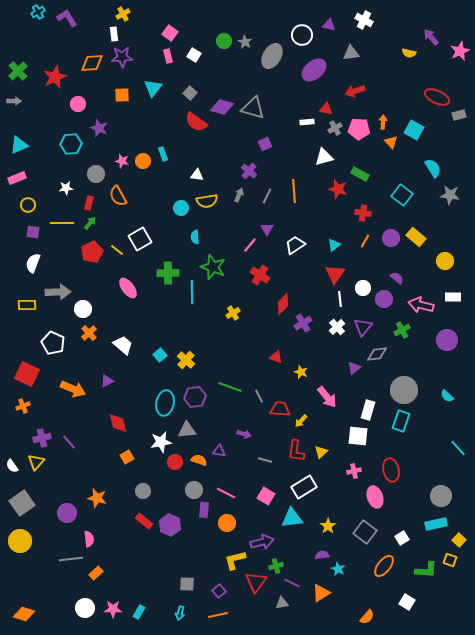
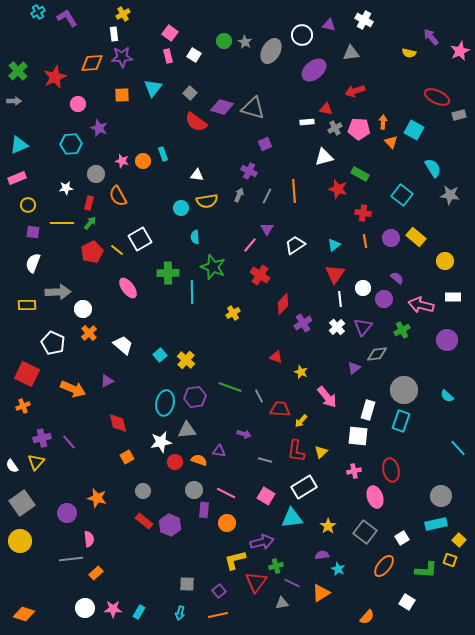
gray ellipse at (272, 56): moved 1 px left, 5 px up
purple cross at (249, 171): rotated 14 degrees counterclockwise
orange line at (365, 241): rotated 40 degrees counterclockwise
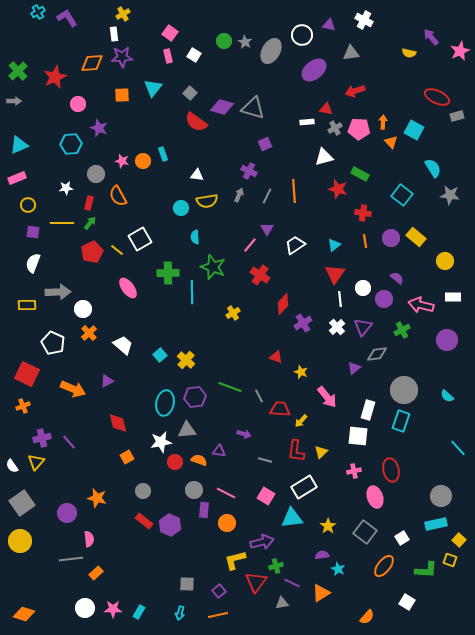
gray rectangle at (459, 115): moved 2 px left, 1 px down
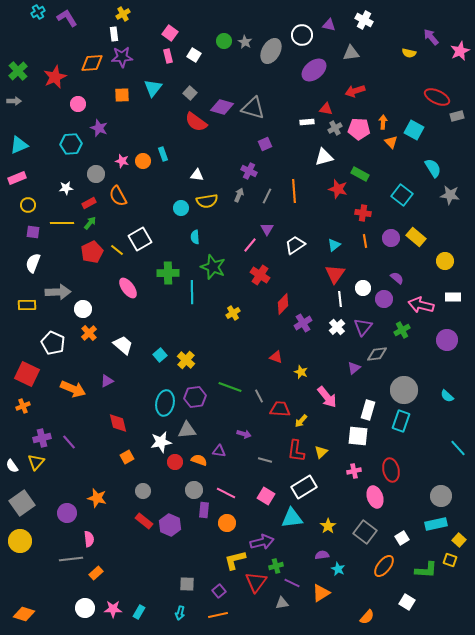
red rectangle at (89, 203): rotated 48 degrees clockwise
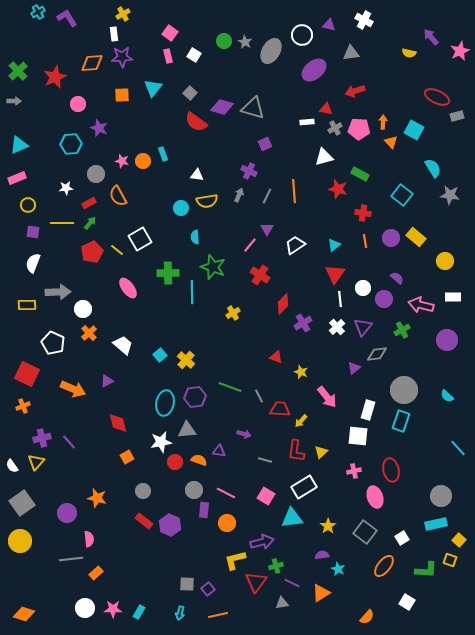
purple square at (219, 591): moved 11 px left, 2 px up
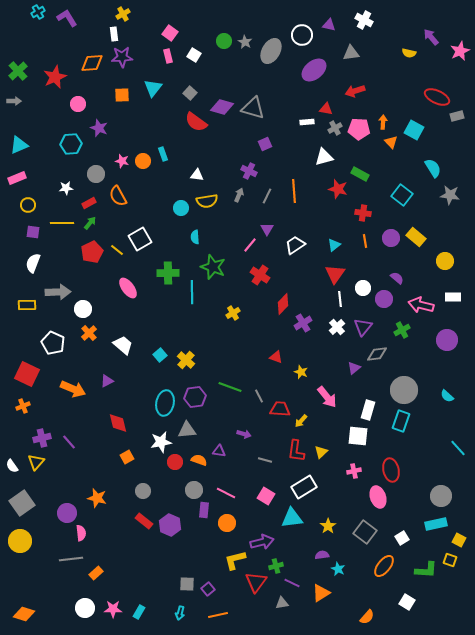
pink ellipse at (375, 497): moved 3 px right
pink semicircle at (89, 539): moved 8 px left, 6 px up
yellow square at (459, 540): rotated 16 degrees counterclockwise
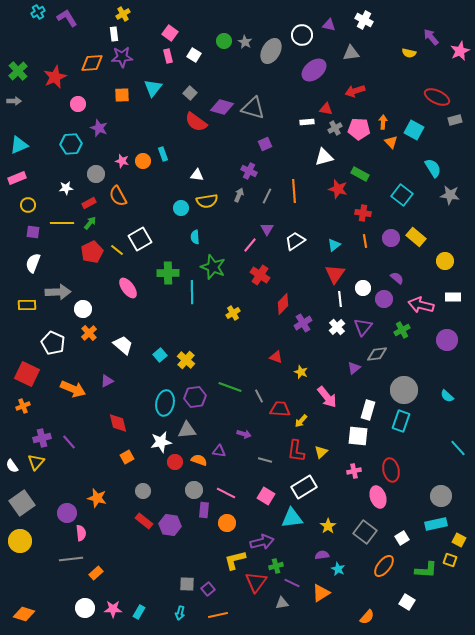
gray rectangle at (457, 116): moved 2 px left, 4 px down
white trapezoid at (295, 245): moved 4 px up
purple hexagon at (170, 525): rotated 15 degrees counterclockwise
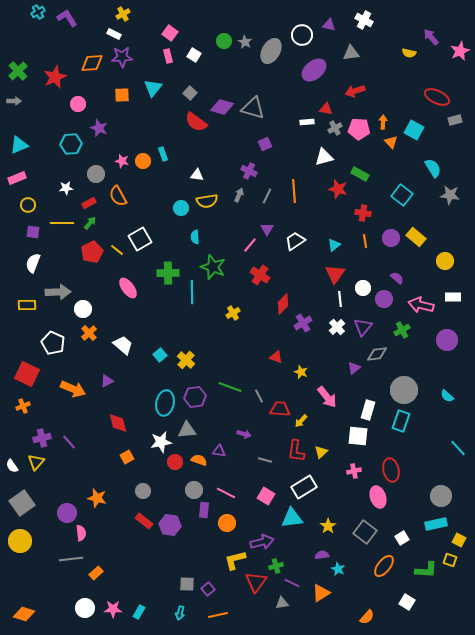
white rectangle at (114, 34): rotated 56 degrees counterclockwise
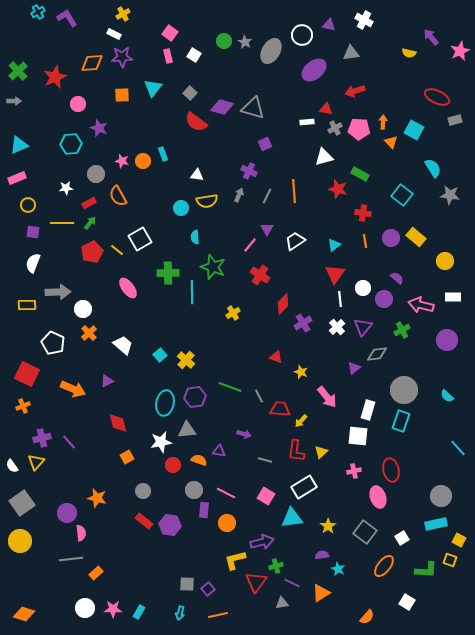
red circle at (175, 462): moved 2 px left, 3 px down
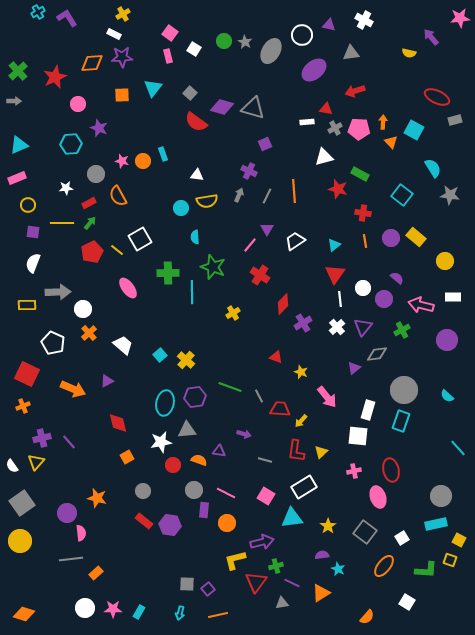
pink star at (460, 51): moved 33 px up; rotated 18 degrees clockwise
white square at (194, 55): moved 6 px up
